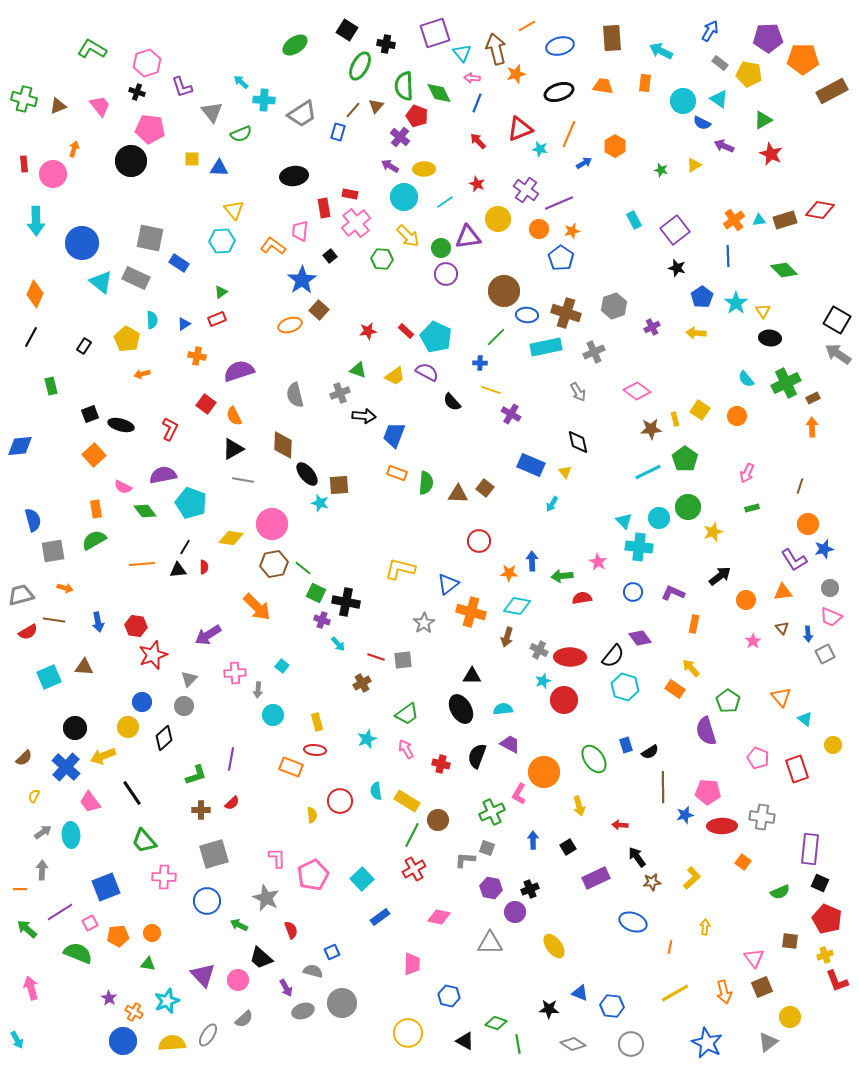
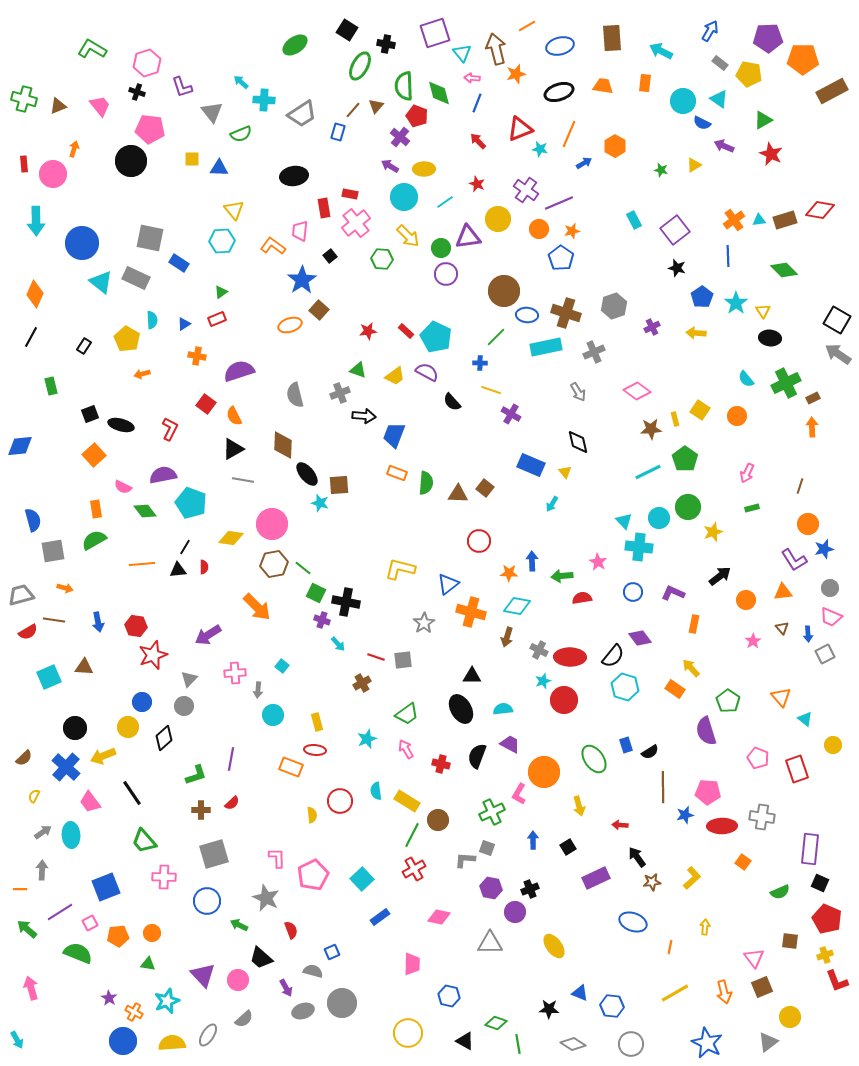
green diamond at (439, 93): rotated 12 degrees clockwise
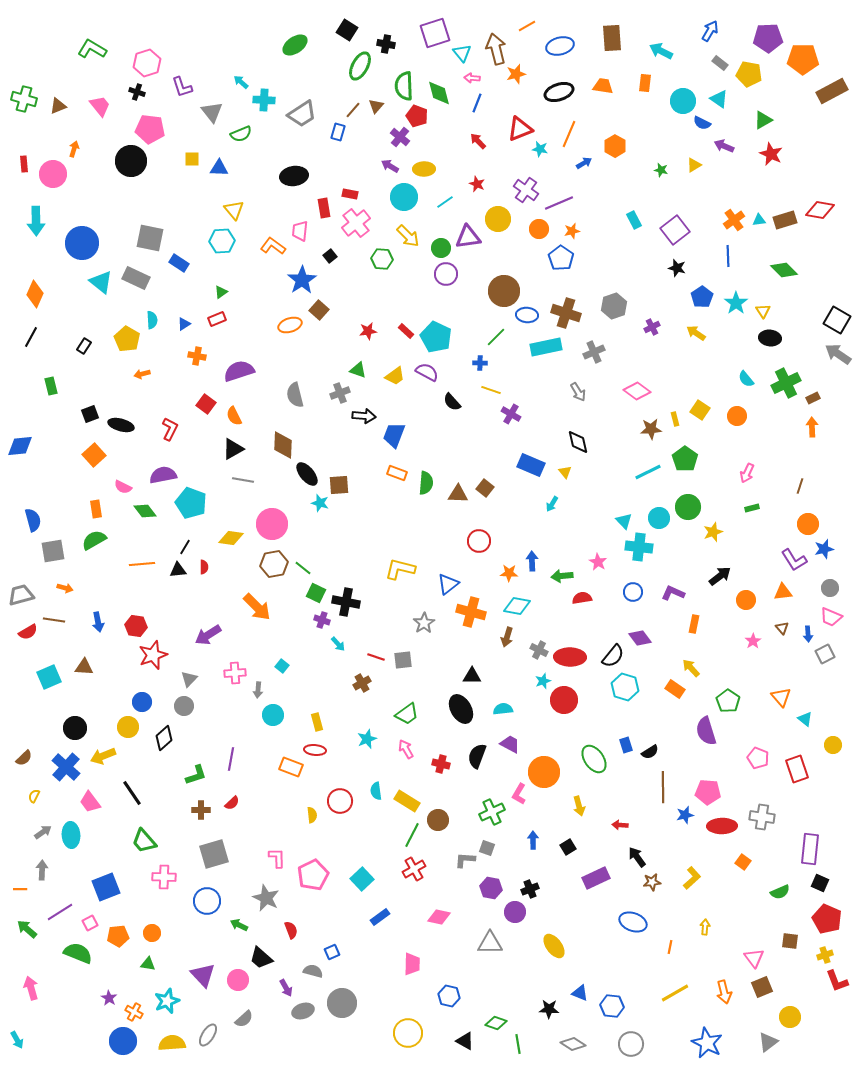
yellow arrow at (696, 333): rotated 30 degrees clockwise
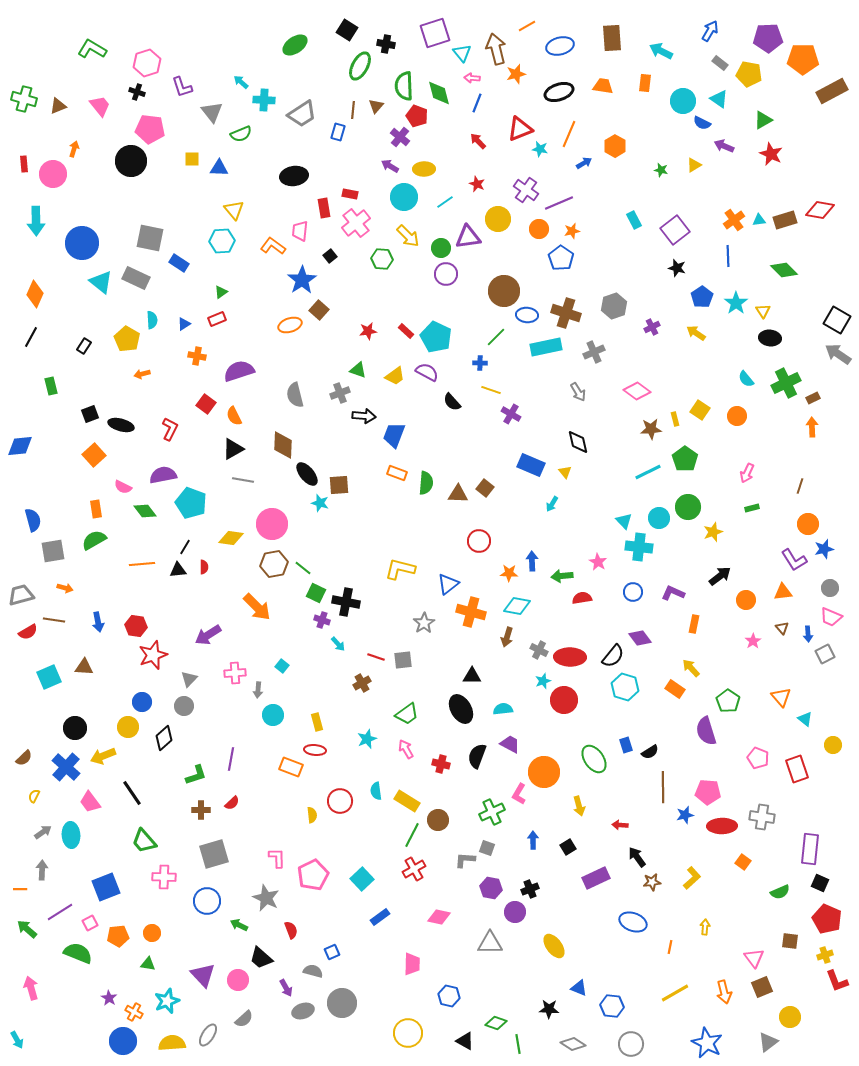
brown line at (353, 110): rotated 36 degrees counterclockwise
blue triangle at (580, 993): moved 1 px left, 5 px up
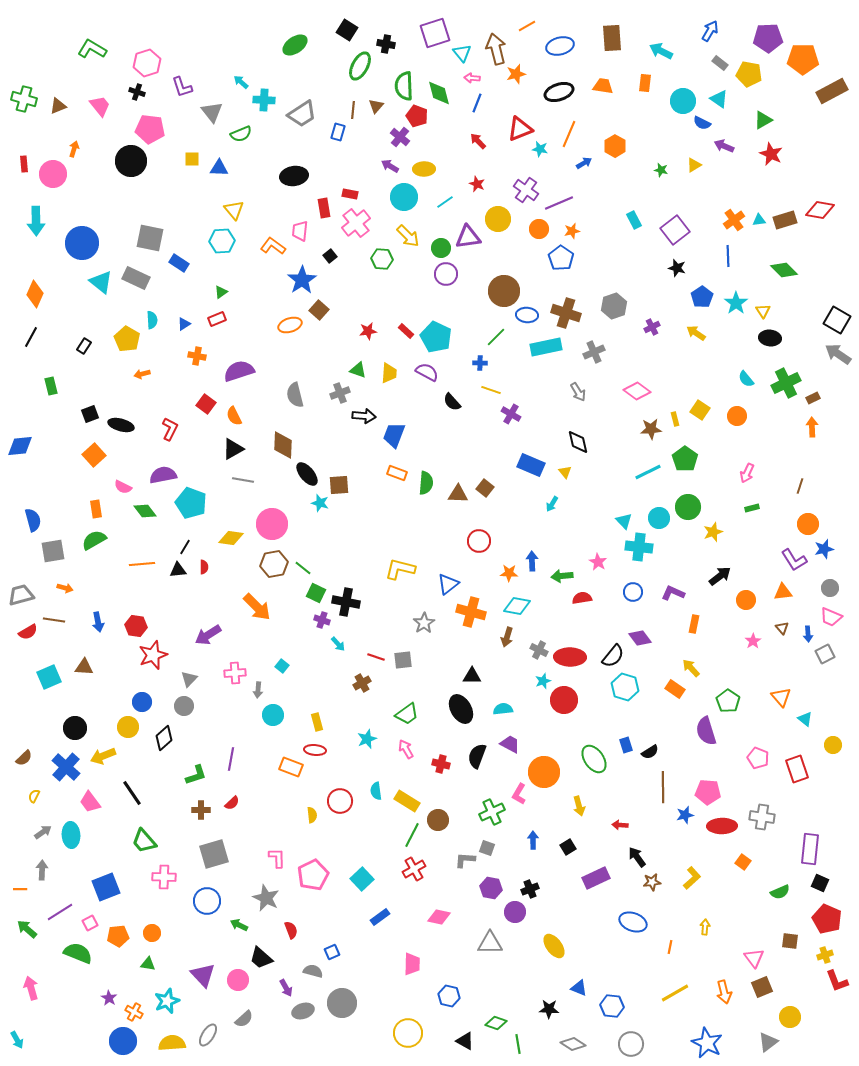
yellow trapezoid at (395, 376): moved 6 px left, 3 px up; rotated 50 degrees counterclockwise
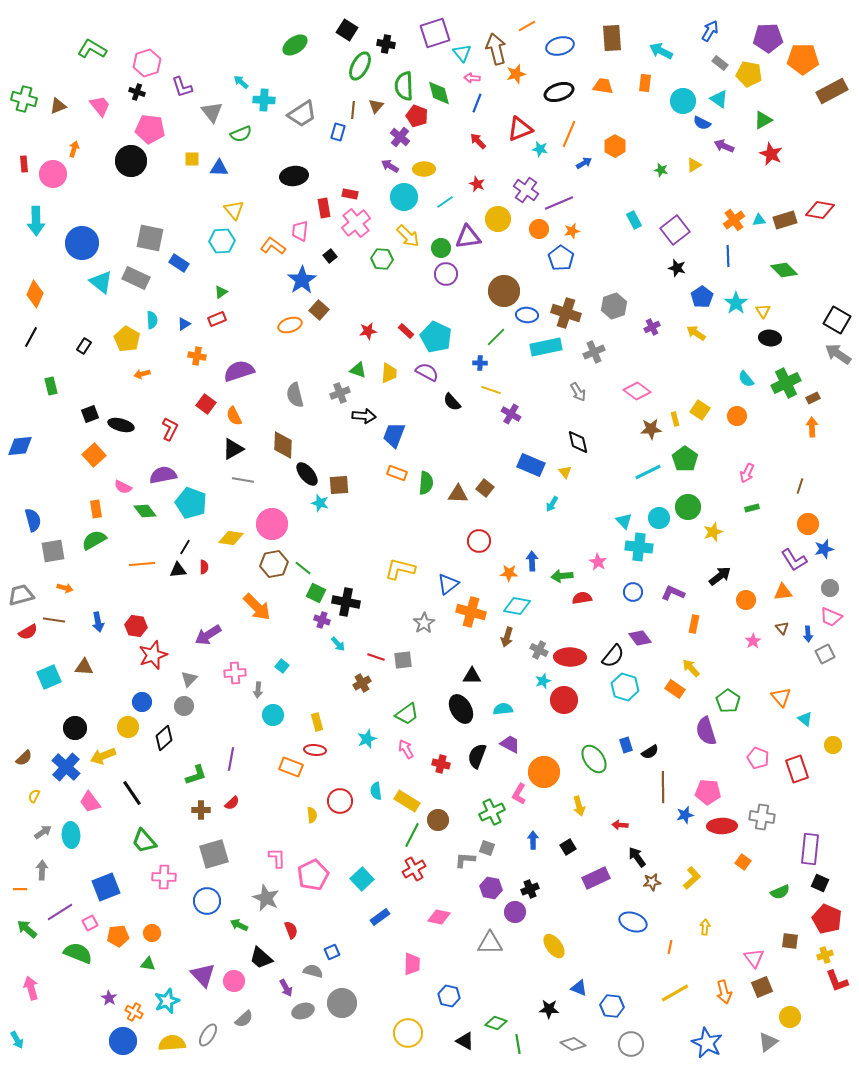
pink circle at (238, 980): moved 4 px left, 1 px down
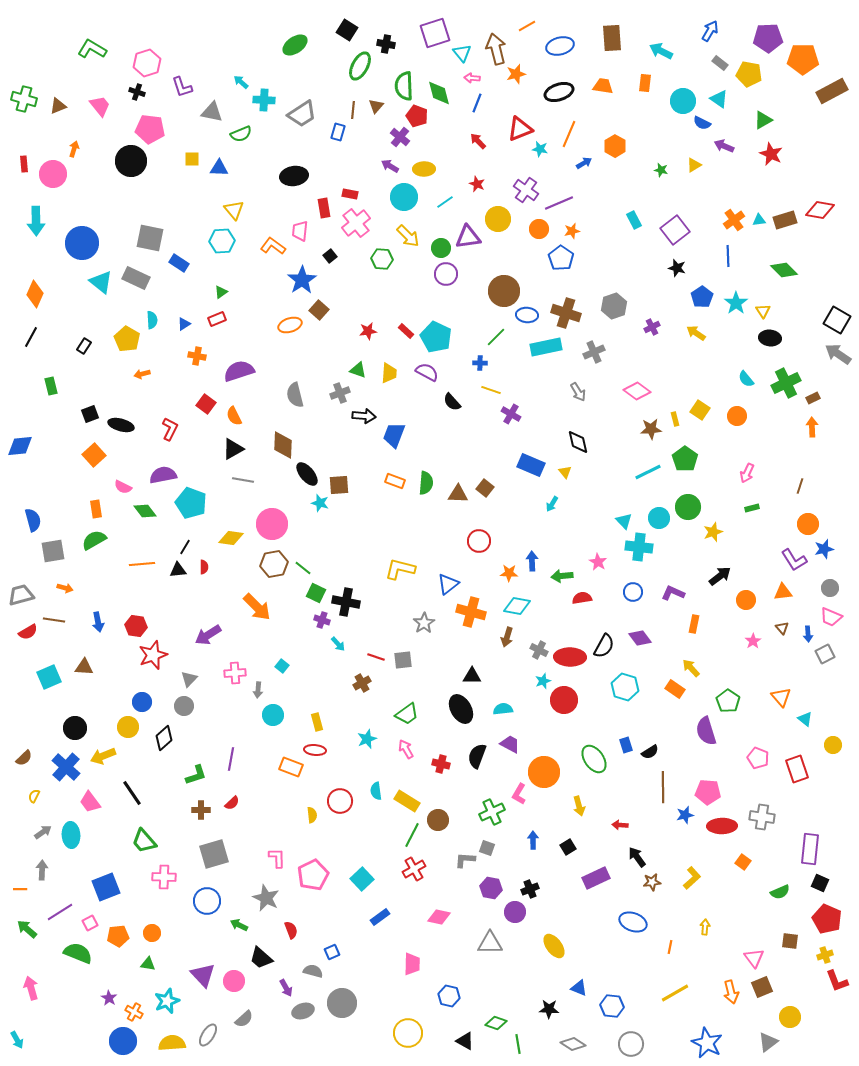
gray triangle at (212, 112): rotated 40 degrees counterclockwise
orange rectangle at (397, 473): moved 2 px left, 8 px down
black semicircle at (613, 656): moved 9 px left, 10 px up; rotated 10 degrees counterclockwise
orange arrow at (724, 992): moved 7 px right
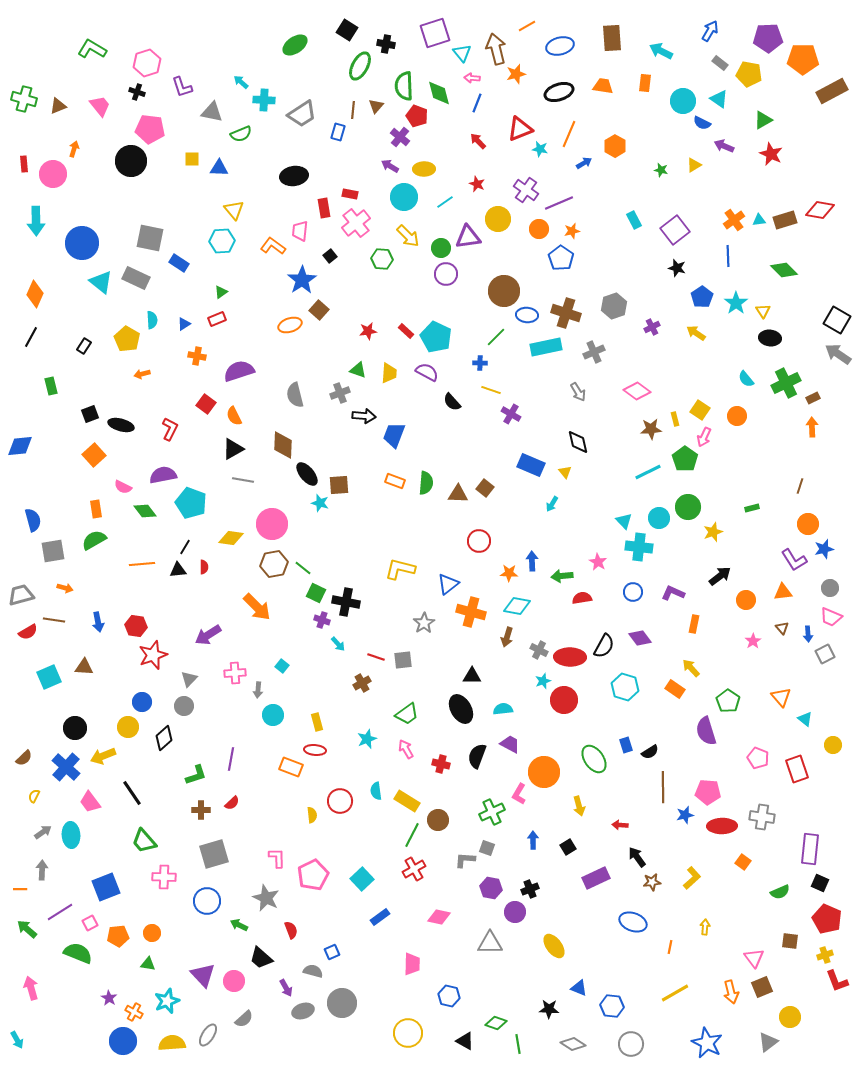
pink arrow at (747, 473): moved 43 px left, 36 px up
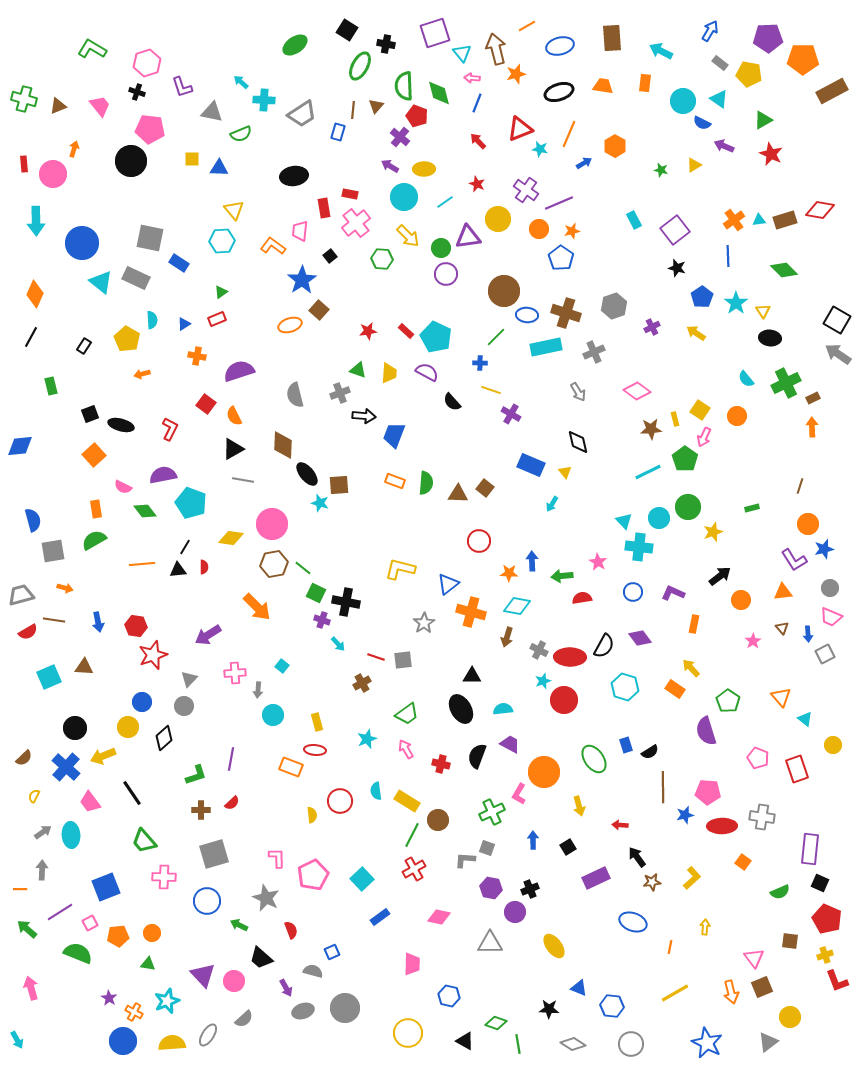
orange circle at (746, 600): moved 5 px left
gray circle at (342, 1003): moved 3 px right, 5 px down
